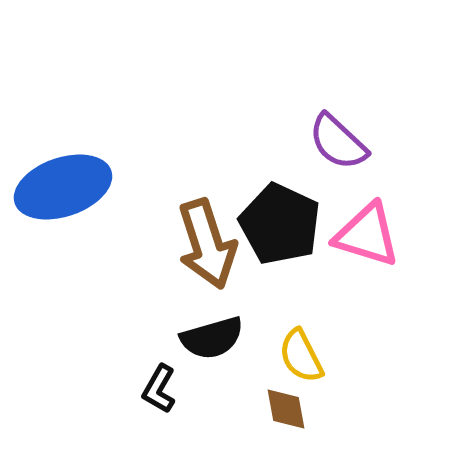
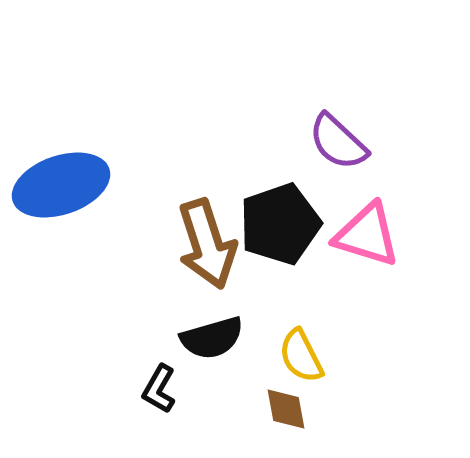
blue ellipse: moved 2 px left, 2 px up
black pentagon: rotated 28 degrees clockwise
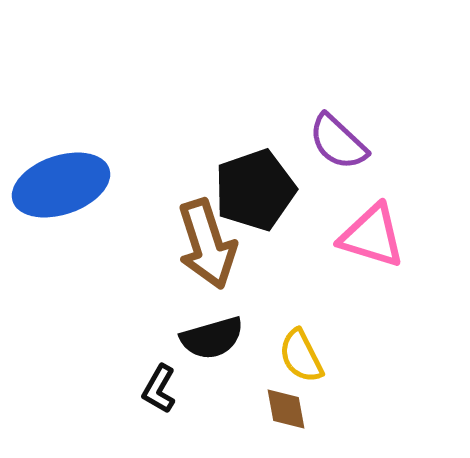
black pentagon: moved 25 px left, 34 px up
pink triangle: moved 5 px right, 1 px down
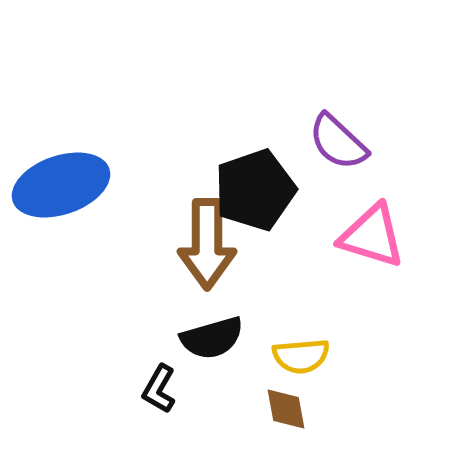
brown arrow: rotated 18 degrees clockwise
yellow semicircle: rotated 68 degrees counterclockwise
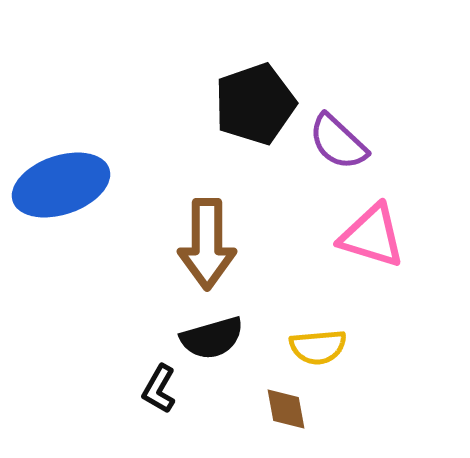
black pentagon: moved 86 px up
yellow semicircle: moved 17 px right, 9 px up
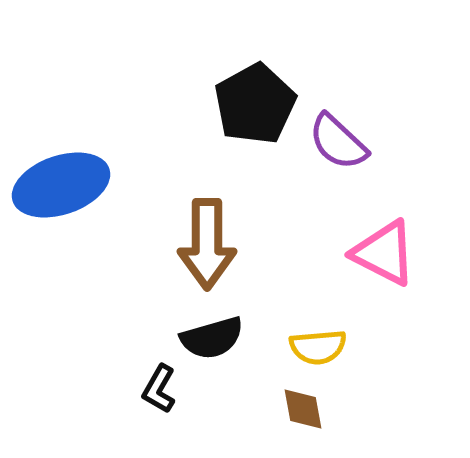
black pentagon: rotated 10 degrees counterclockwise
pink triangle: moved 12 px right, 17 px down; rotated 10 degrees clockwise
brown diamond: moved 17 px right
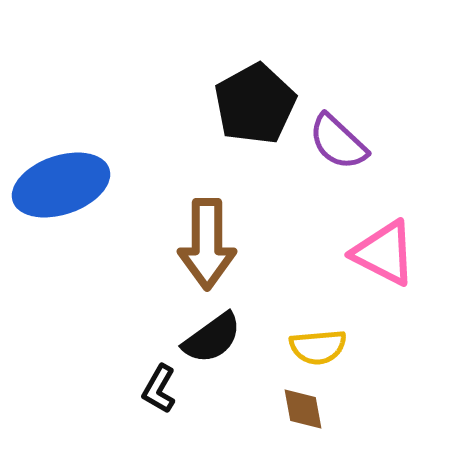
black semicircle: rotated 20 degrees counterclockwise
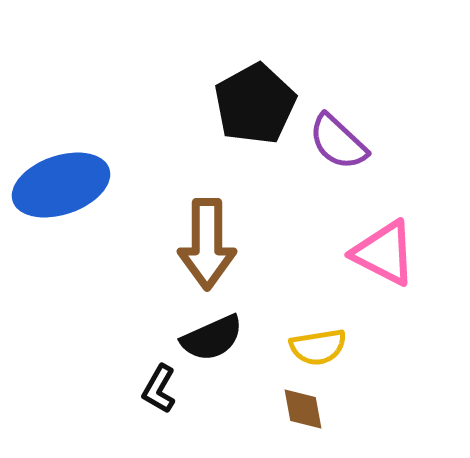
black semicircle: rotated 12 degrees clockwise
yellow semicircle: rotated 4 degrees counterclockwise
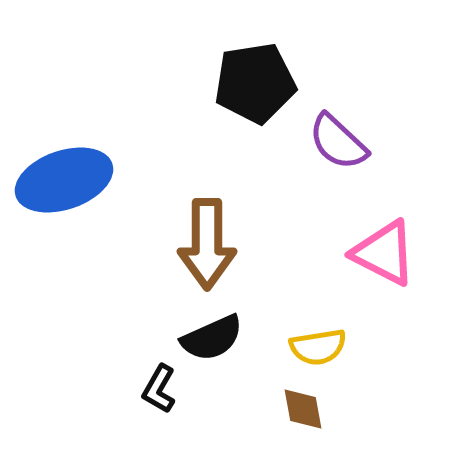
black pentagon: moved 21 px up; rotated 20 degrees clockwise
blue ellipse: moved 3 px right, 5 px up
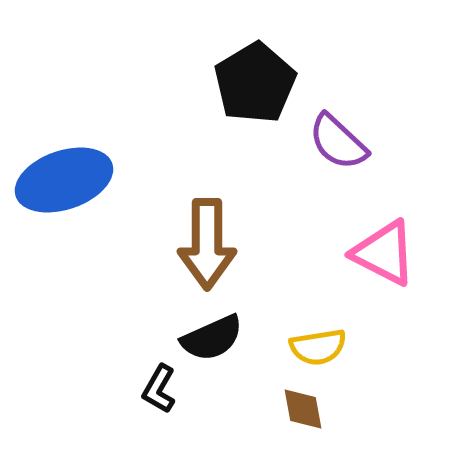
black pentagon: rotated 22 degrees counterclockwise
